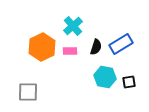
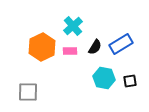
black semicircle: moved 1 px left; rotated 14 degrees clockwise
cyan hexagon: moved 1 px left, 1 px down
black square: moved 1 px right, 1 px up
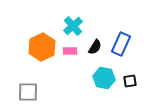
blue rectangle: rotated 35 degrees counterclockwise
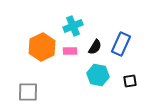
cyan cross: rotated 18 degrees clockwise
cyan hexagon: moved 6 px left, 3 px up
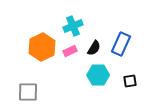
black semicircle: moved 1 px left, 1 px down
pink rectangle: rotated 24 degrees counterclockwise
cyan hexagon: rotated 10 degrees counterclockwise
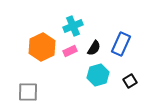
cyan hexagon: rotated 15 degrees counterclockwise
black square: rotated 24 degrees counterclockwise
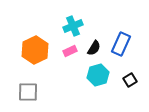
orange hexagon: moved 7 px left, 3 px down
black square: moved 1 px up
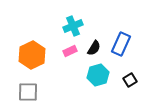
orange hexagon: moved 3 px left, 5 px down
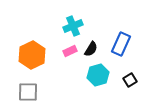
black semicircle: moved 3 px left, 1 px down
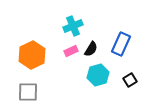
pink rectangle: moved 1 px right
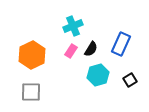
pink rectangle: rotated 32 degrees counterclockwise
gray square: moved 3 px right
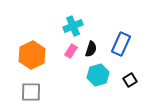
black semicircle: rotated 14 degrees counterclockwise
